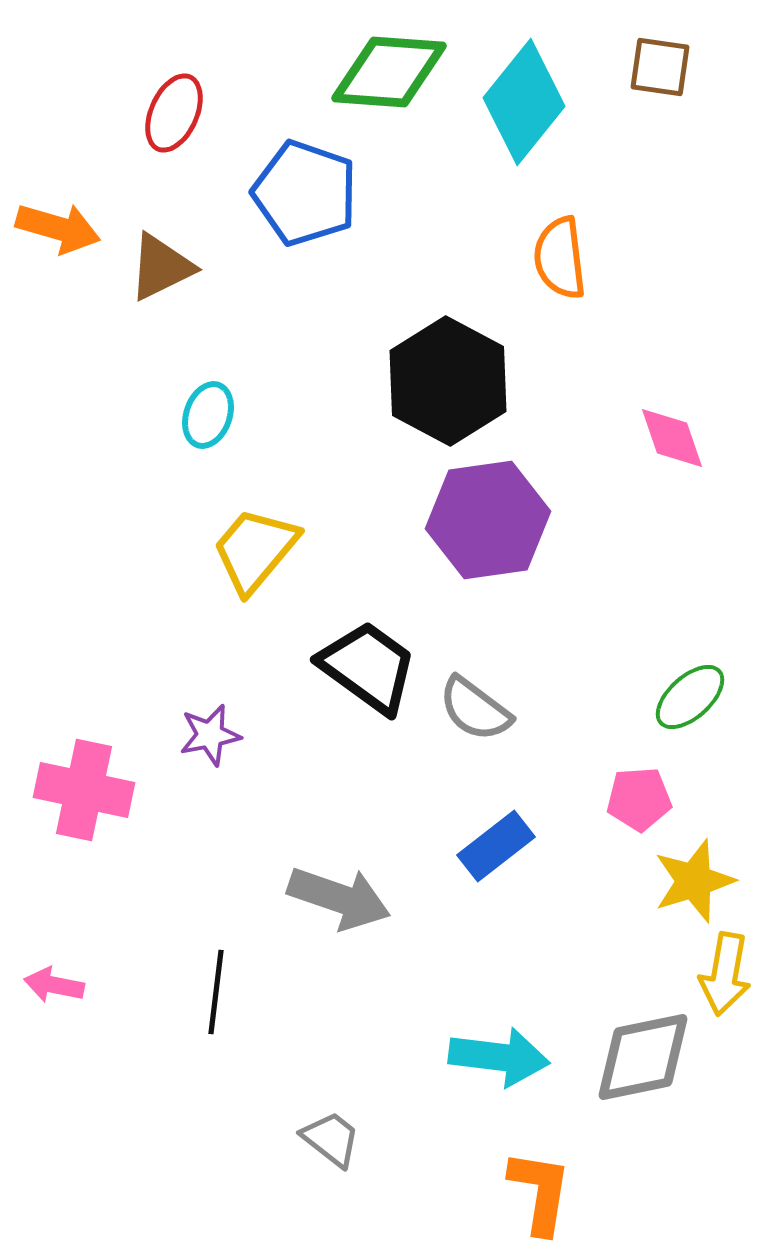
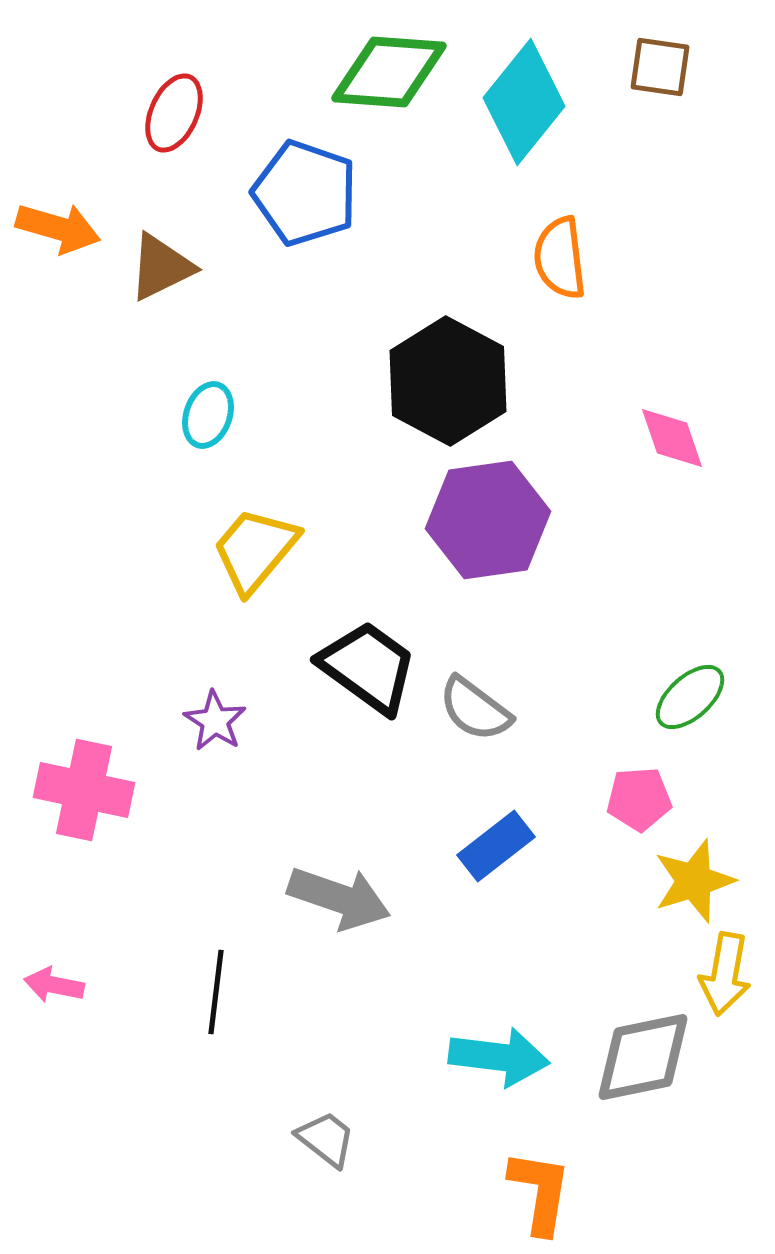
purple star: moved 5 px right, 14 px up; rotated 28 degrees counterclockwise
gray trapezoid: moved 5 px left
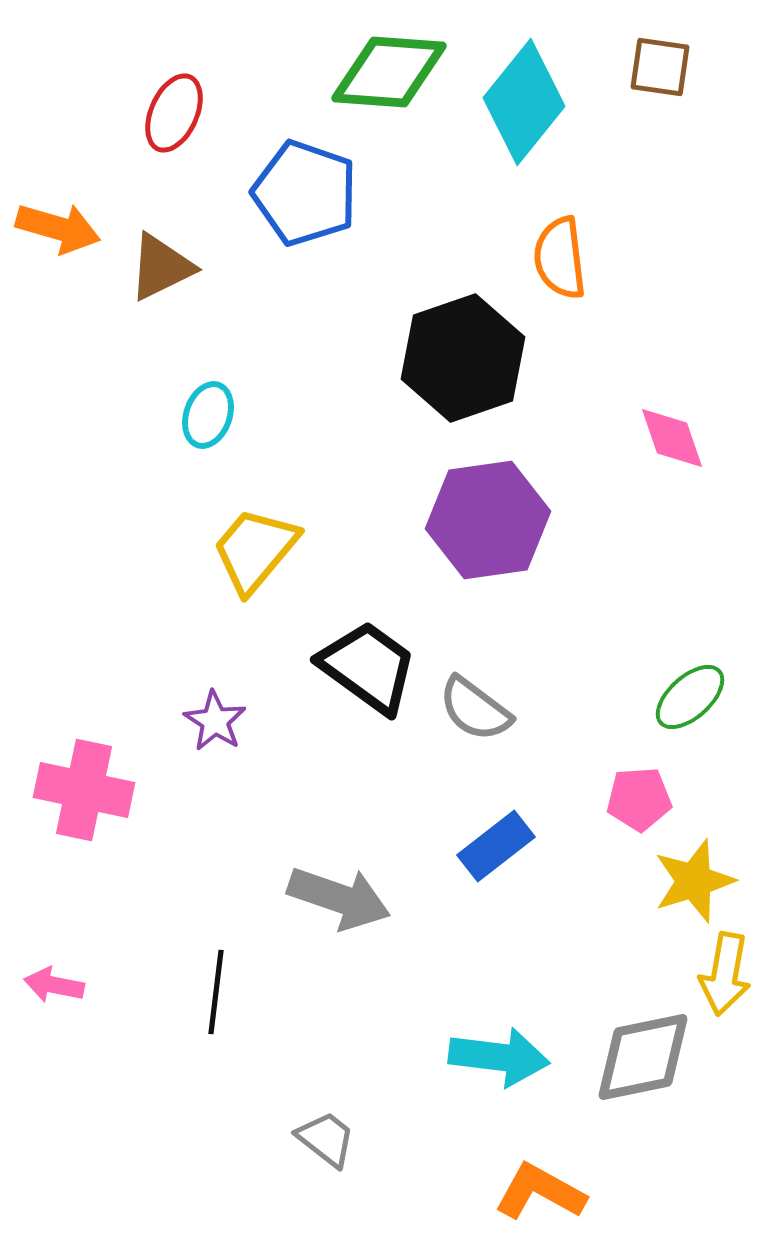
black hexagon: moved 15 px right, 23 px up; rotated 13 degrees clockwise
orange L-shape: rotated 70 degrees counterclockwise
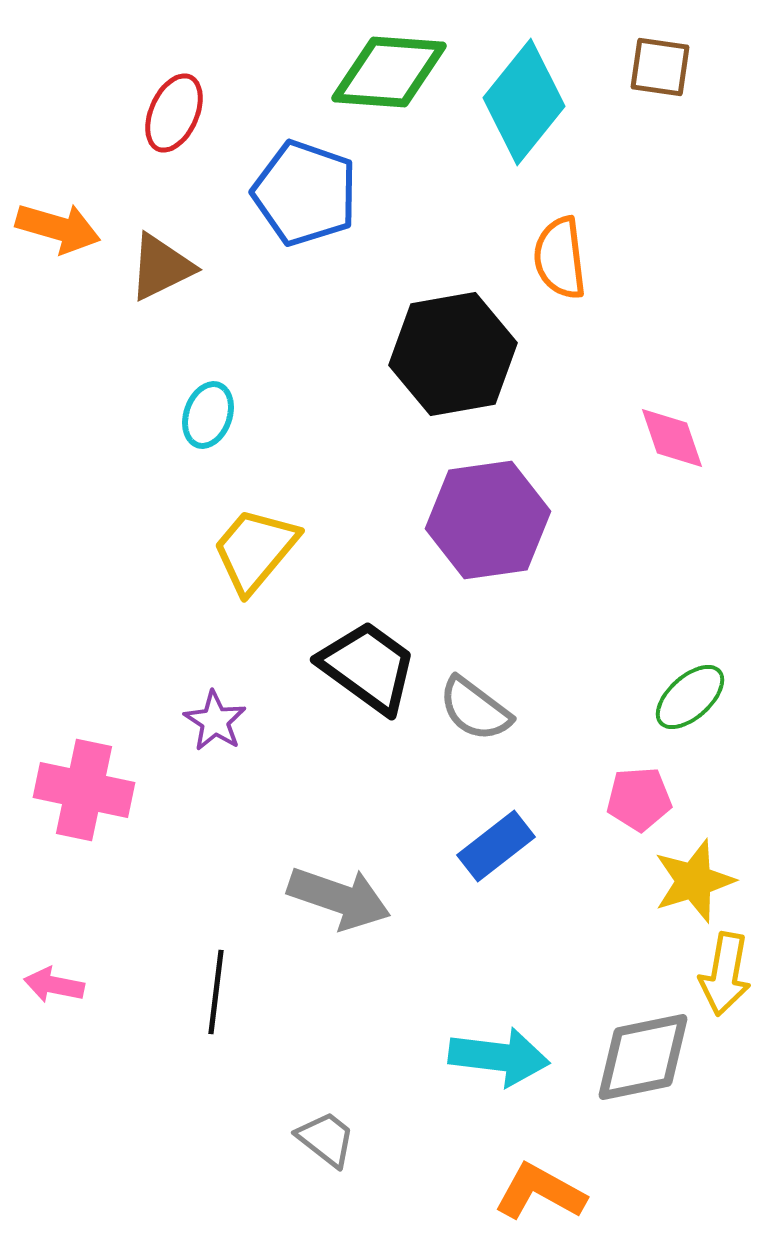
black hexagon: moved 10 px left, 4 px up; rotated 9 degrees clockwise
